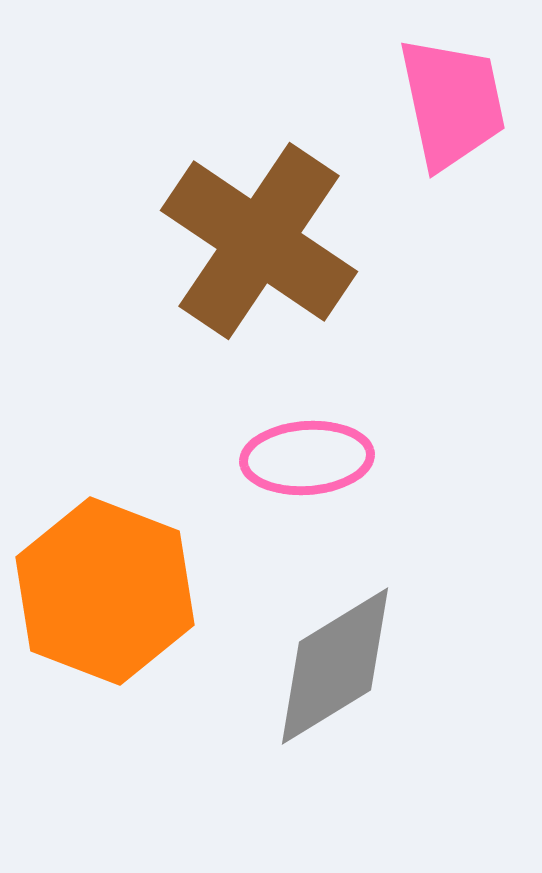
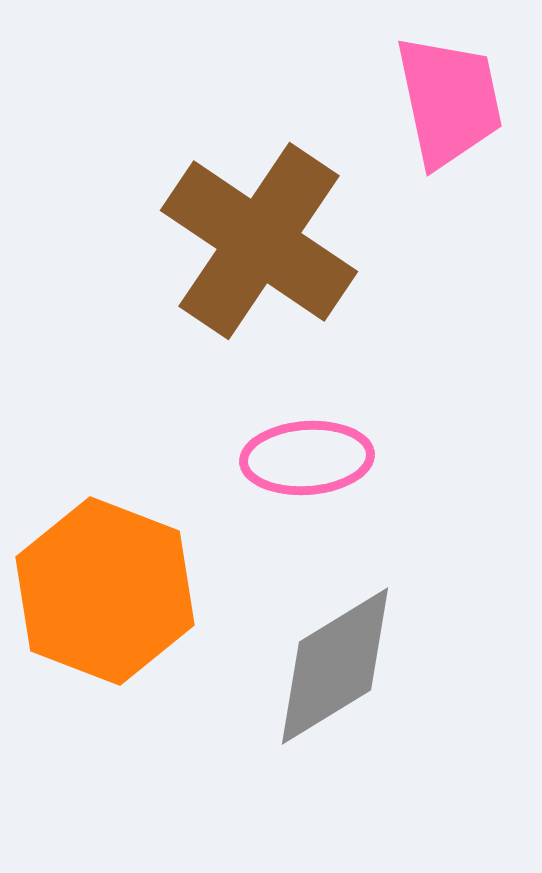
pink trapezoid: moved 3 px left, 2 px up
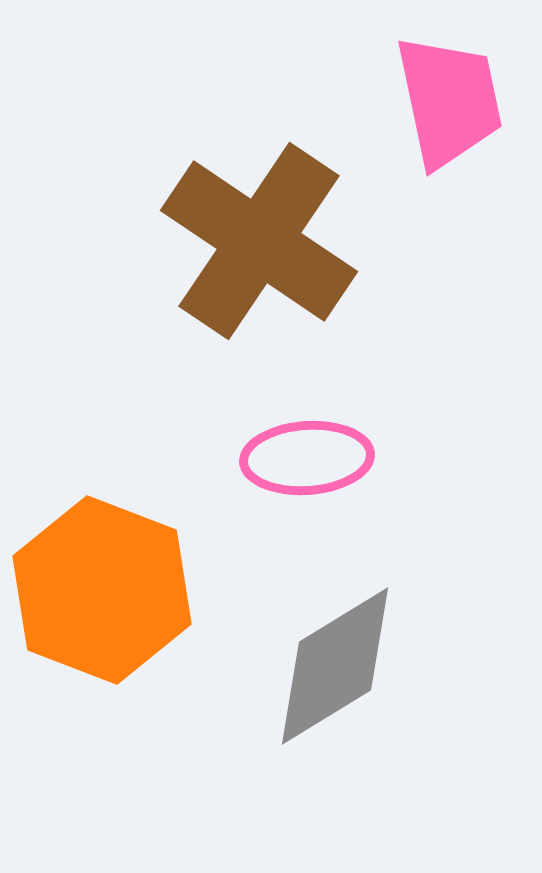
orange hexagon: moved 3 px left, 1 px up
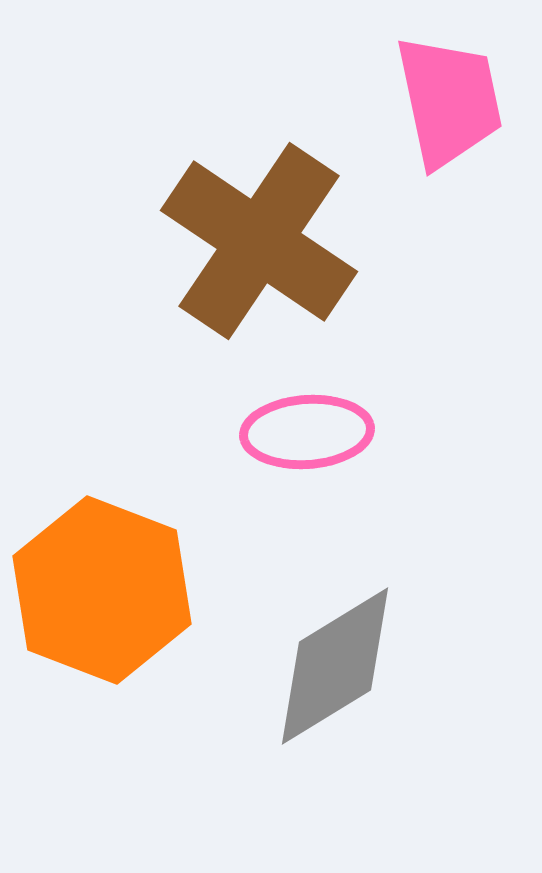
pink ellipse: moved 26 px up
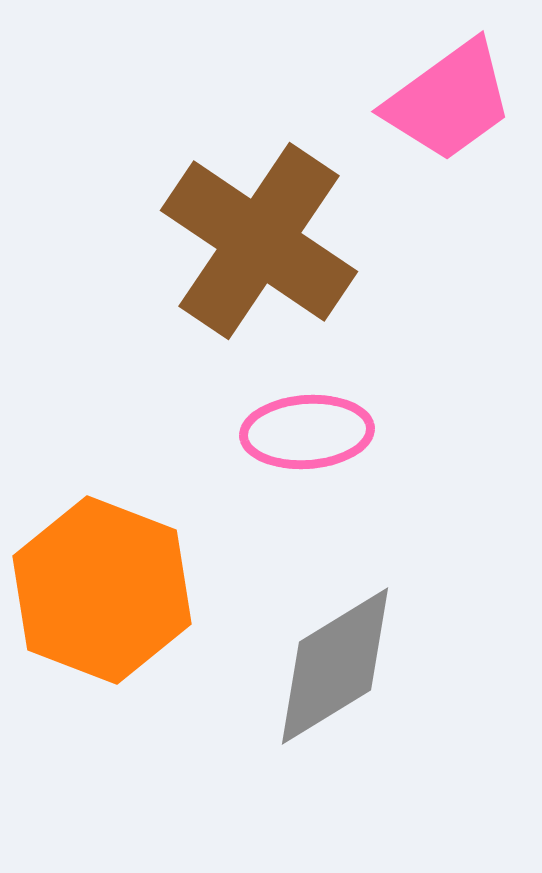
pink trapezoid: rotated 66 degrees clockwise
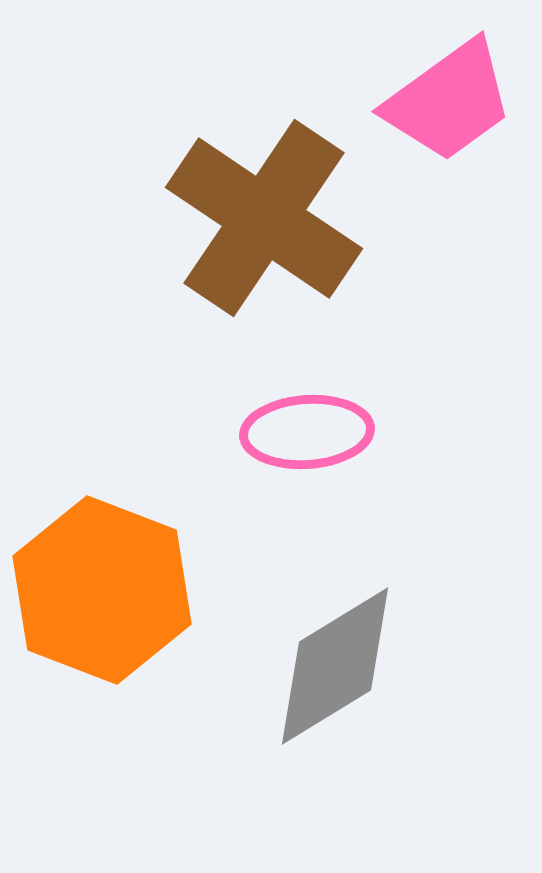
brown cross: moved 5 px right, 23 px up
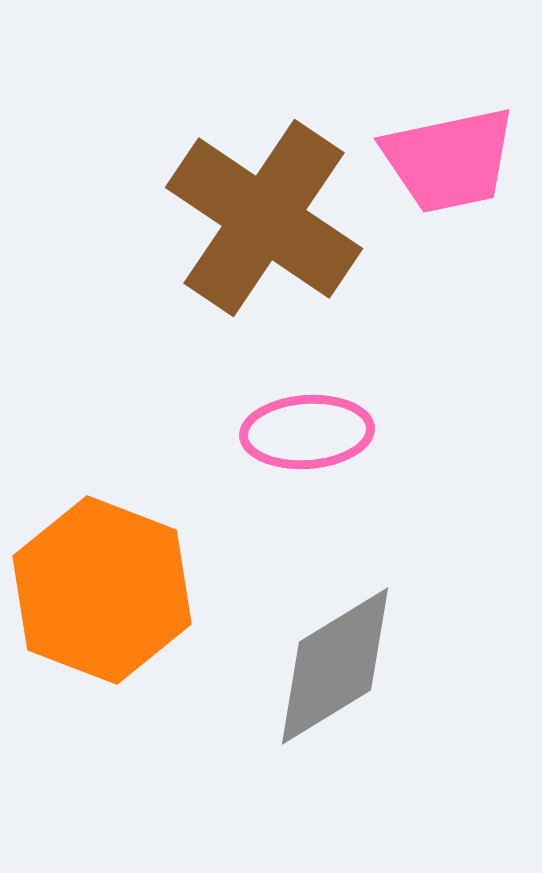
pink trapezoid: moved 59 px down; rotated 24 degrees clockwise
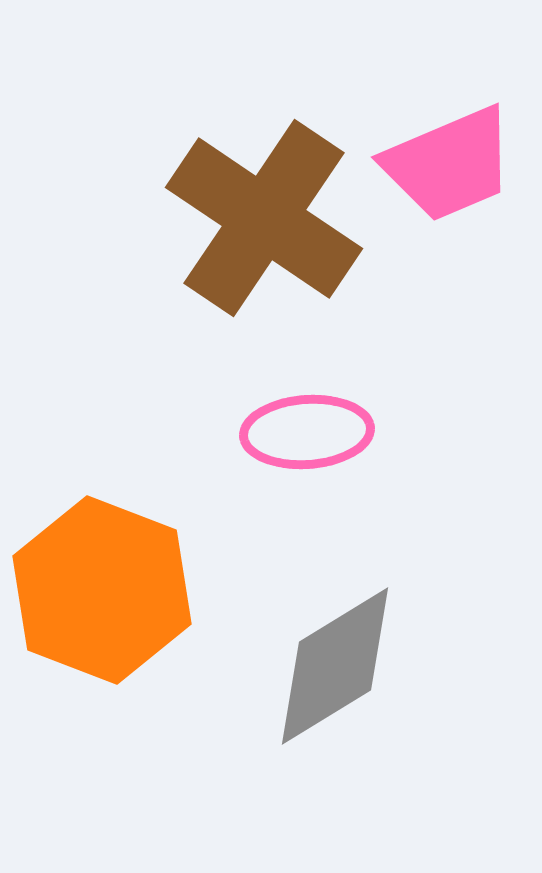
pink trapezoid: moved 4 px down; rotated 11 degrees counterclockwise
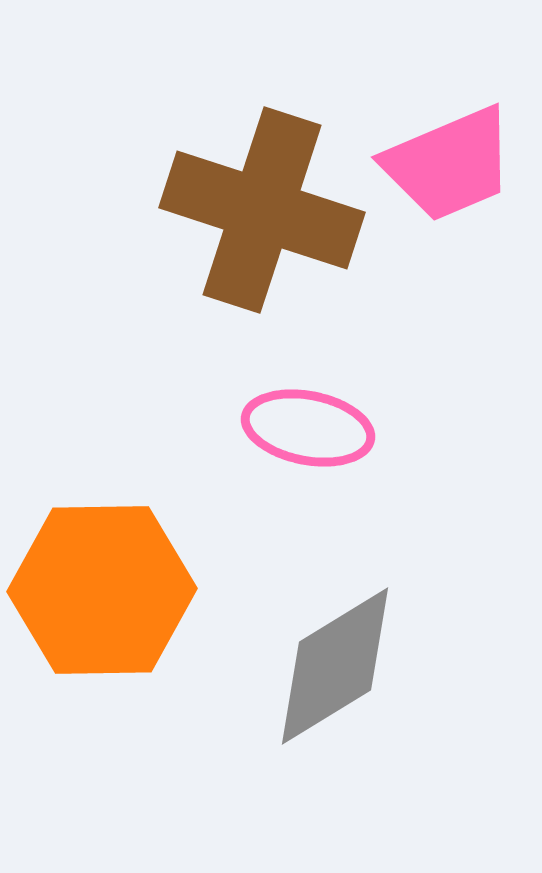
brown cross: moved 2 px left, 8 px up; rotated 16 degrees counterclockwise
pink ellipse: moved 1 px right, 4 px up; rotated 15 degrees clockwise
orange hexagon: rotated 22 degrees counterclockwise
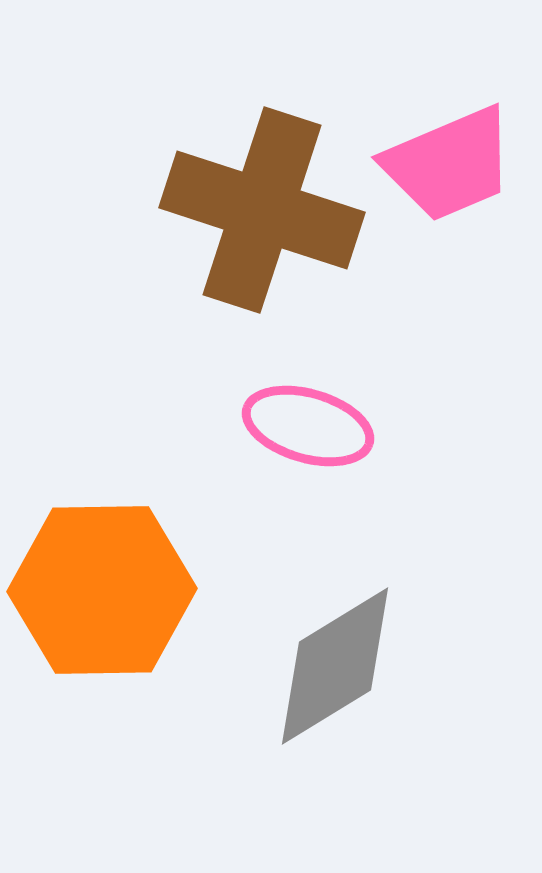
pink ellipse: moved 2 px up; rotated 5 degrees clockwise
